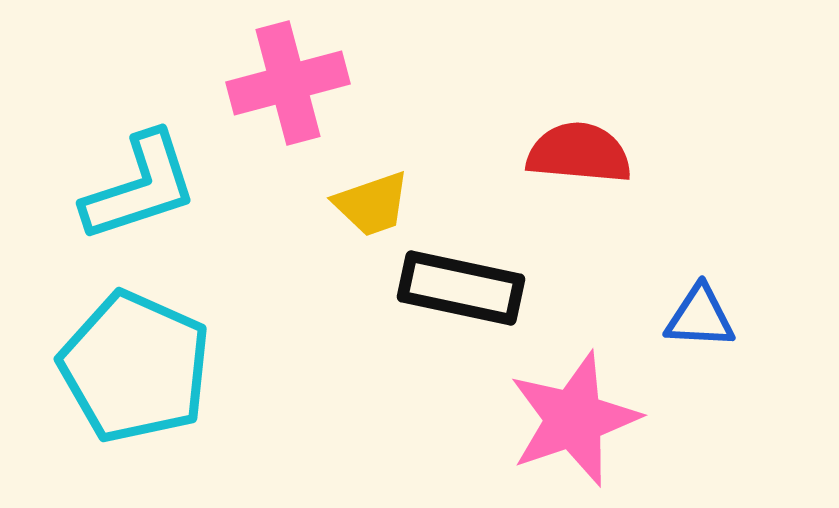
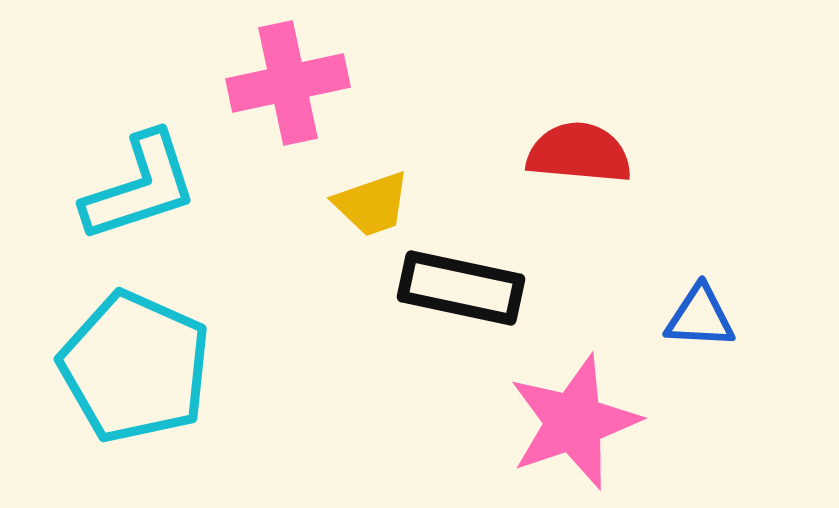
pink cross: rotated 3 degrees clockwise
pink star: moved 3 px down
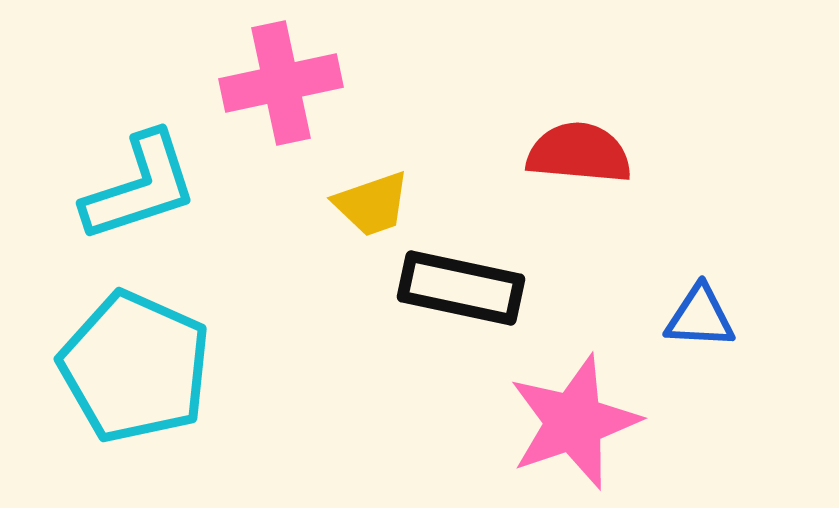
pink cross: moved 7 px left
